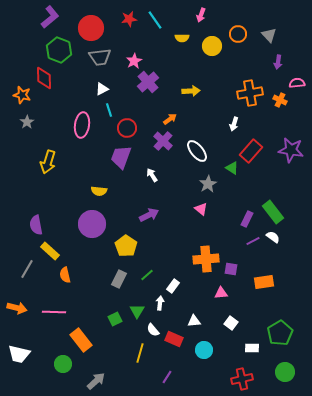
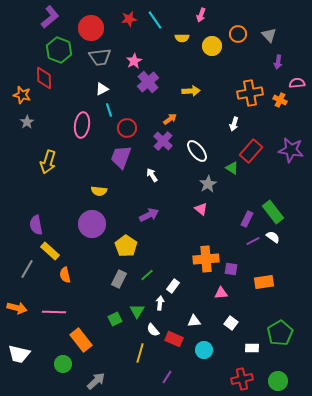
green circle at (285, 372): moved 7 px left, 9 px down
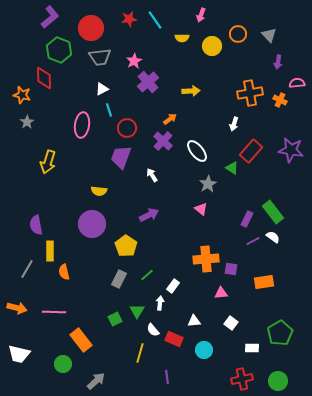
yellow rectangle at (50, 251): rotated 48 degrees clockwise
orange semicircle at (65, 275): moved 1 px left, 3 px up
purple line at (167, 377): rotated 40 degrees counterclockwise
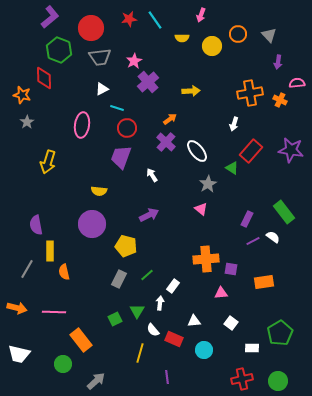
cyan line at (109, 110): moved 8 px right, 2 px up; rotated 56 degrees counterclockwise
purple cross at (163, 141): moved 3 px right, 1 px down
green rectangle at (273, 212): moved 11 px right
yellow pentagon at (126, 246): rotated 20 degrees counterclockwise
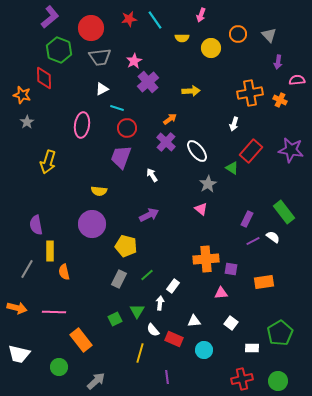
yellow circle at (212, 46): moved 1 px left, 2 px down
pink semicircle at (297, 83): moved 3 px up
green circle at (63, 364): moved 4 px left, 3 px down
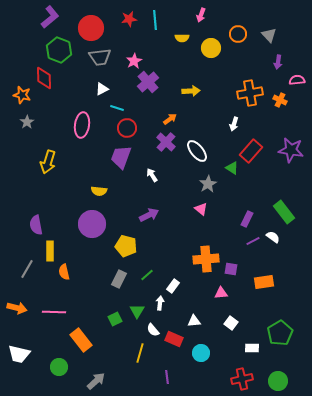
cyan line at (155, 20): rotated 30 degrees clockwise
cyan circle at (204, 350): moved 3 px left, 3 px down
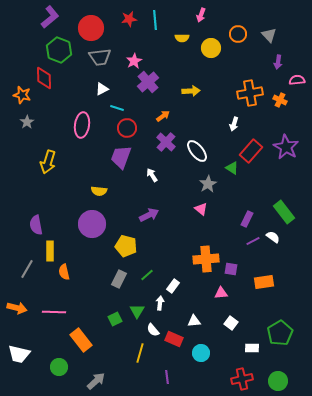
orange arrow at (170, 119): moved 7 px left, 3 px up
purple star at (291, 150): moved 5 px left, 3 px up; rotated 20 degrees clockwise
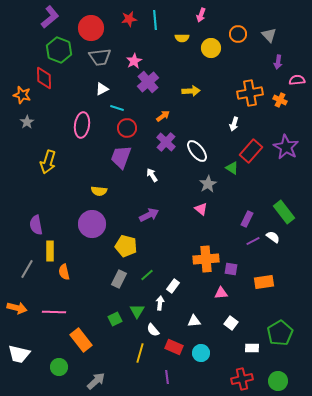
red rectangle at (174, 339): moved 8 px down
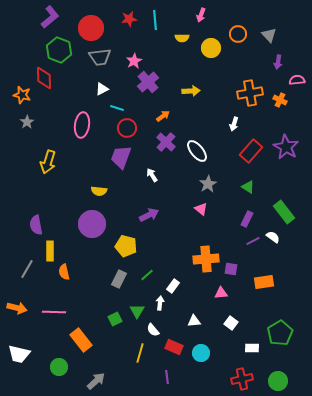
green triangle at (232, 168): moved 16 px right, 19 px down
